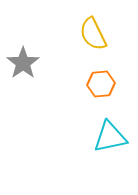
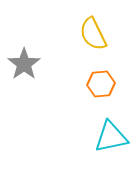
gray star: moved 1 px right, 1 px down
cyan triangle: moved 1 px right
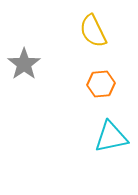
yellow semicircle: moved 3 px up
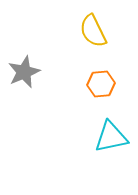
gray star: moved 8 px down; rotated 12 degrees clockwise
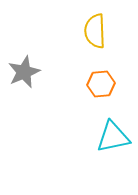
yellow semicircle: moved 2 px right; rotated 24 degrees clockwise
cyan triangle: moved 2 px right
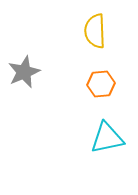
cyan triangle: moved 6 px left, 1 px down
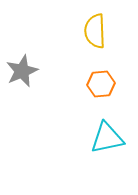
gray star: moved 2 px left, 1 px up
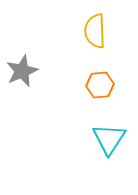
orange hexagon: moved 1 px left, 1 px down
cyan triangle: moved 2 px right, 1 px down; rotated 45 degrees counterclockwise
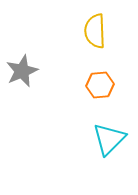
cyan triangle: rotated 12 degrees clockwise
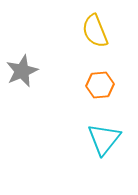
yellow semicircle: rotated 20 degrees counterclockwise
cyan triangle: moved 5 px left; rotated 6 degrees counterclockwise
